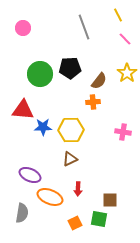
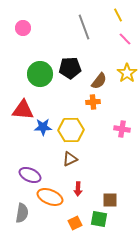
pink cross: moved 1 px left, 3 px up
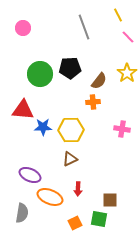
pink line: moved 3 px right, 2 px up
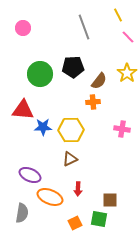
black pentagon: moved 3 px right, 1 px up
